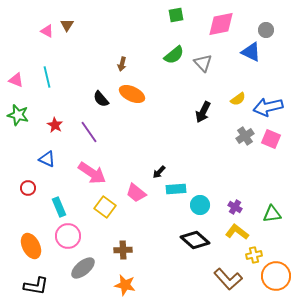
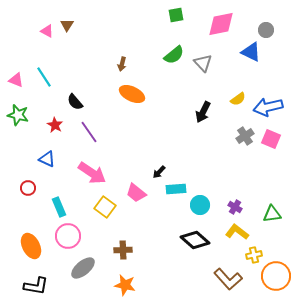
cyan line at (47, 77): moved 3 px left; rotated 20 degrees counterclockwise
black semicircle at (101, 99): moved 26 px left, 3 px down
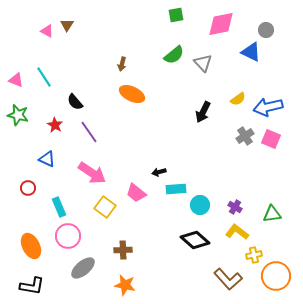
black arrow at (159, 172): rotated 32 degrees clockwise
black L-shape at (36, 286): moved 4 px left
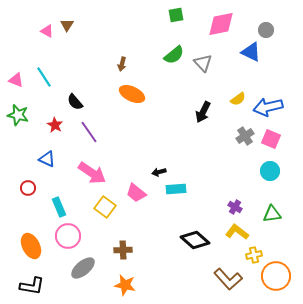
cyan circle at (200, 205): moved 70 px right, 34 px up
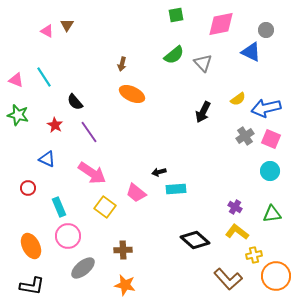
blue arrow at (268, 107): moved 2 px left, 1 px down
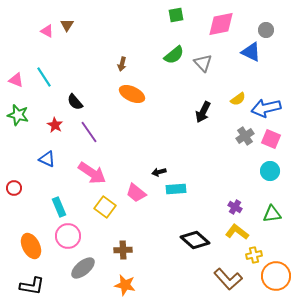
red circle at (28, 188): moved 14 px left
